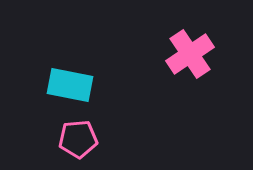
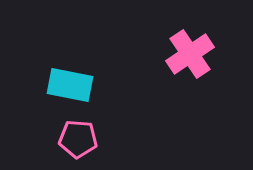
pink pentagon: rotated 9 degrees clockwise
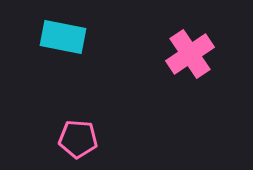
cyan rectangle: moved 7 px left, 48 px up
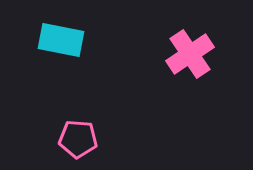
cyan rectangle: moved 2 px left, 3 px down
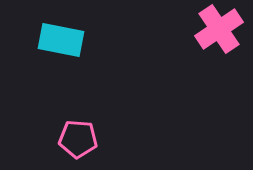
pink cross: moved 29 px right, 25 px up
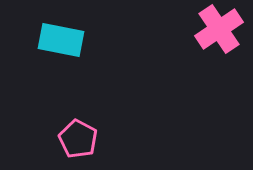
pink pentagon: rotated 24 degrees clockwise
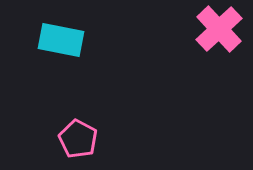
pink cross: rotated 9 degrees counterclockwise
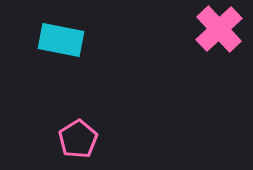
pink pentagon: rotated 12 degrees clockwise
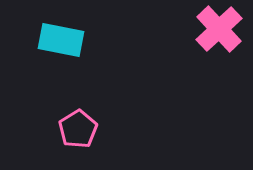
pink pentagon: moved 10 px up
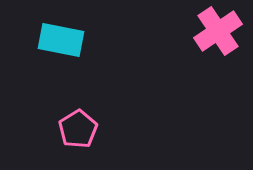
pink cross: moved 1 px left, 2 px down; rotated 9 degrees clockwise
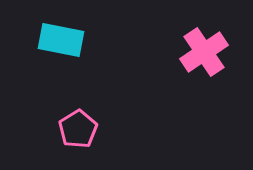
pink cross: moved 14 px left, 21 px down
